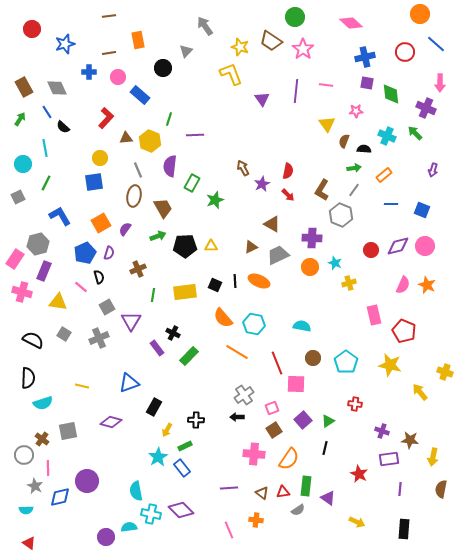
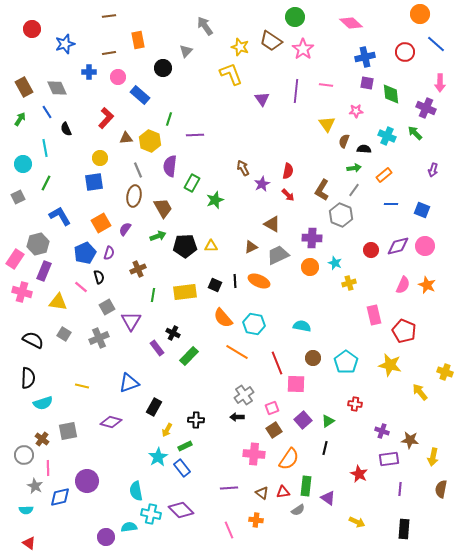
black semicircle at (63, 127): moved 3 px right, 2 px down; rotated 24 degrees clockwise
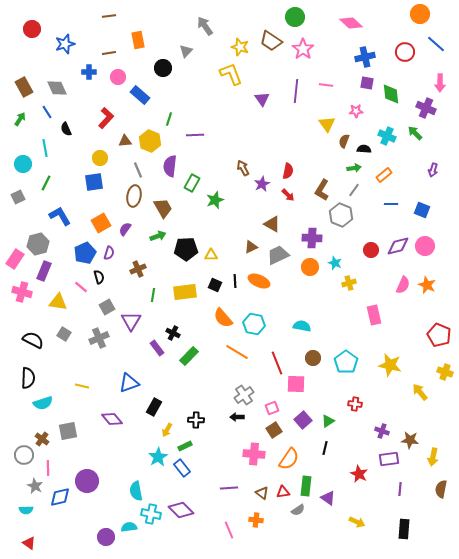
brown triangle at (126, 138): moved 1 px left, 3 px down
black pentagon at (185, 246): moved 1 px right, 3 px down
yellow triangle at (211, 246): moved 9 px down
red pentagon at (404, 331): moved 35 px right, 4 px down
purple diamond at (111, 422): moved 1 px right, 3 px up; rotated 35 degrees clockwise
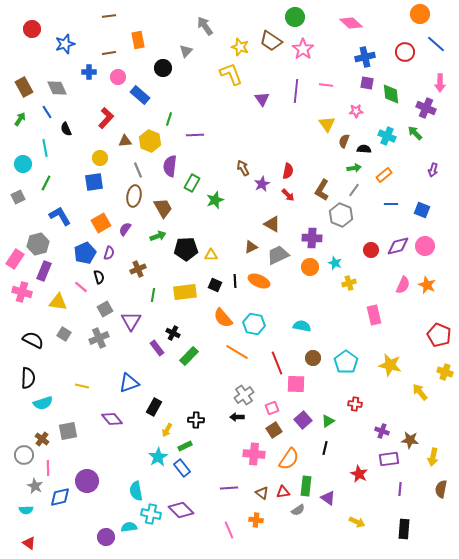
gray square at (107, 307): moved 2 px left, 2 px down
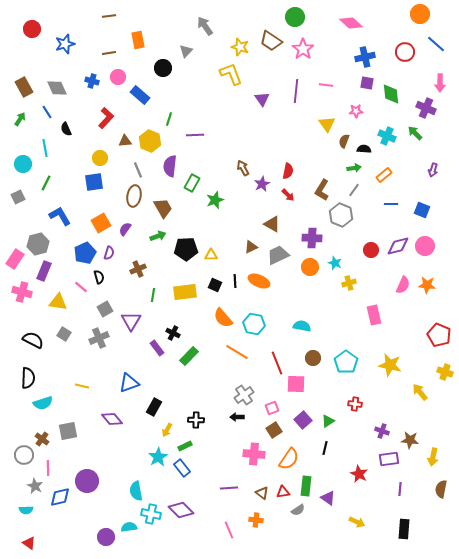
blue cross at (89, 72): moved 3 px right, 9 px down; rotated 16 degrees clockwise
orange star at (427, 285): rotated 18 degrees counterclockwise
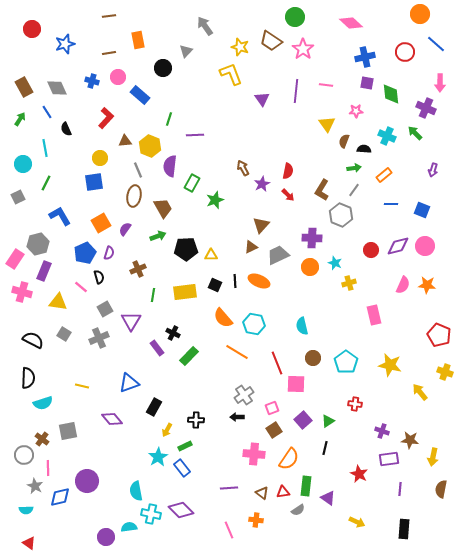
yellow hexagon at (150, 141): moved 5 px down
brown triangle at (272, 224): moved 11 px left, 1 px down; rotated 42 degrees clockwise
cyan semicircle at (302, 326): rotated 114 degrees counterclockwise
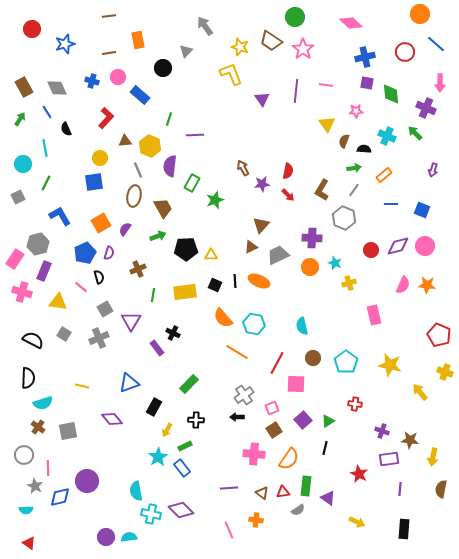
purple star at (262, 184): rotated 21 degrees clockwise
gray hexagon at (341, 215): moved 3 px right, 3 px down
green rectangle at (189, 356): moved 28 px down
red line at (277, 363): rotated 50 degrees clockwise
brown cross at (42, 439): moved 4 px left, 12 px up
cyan semicircle at (129, 527): moved 10 px down
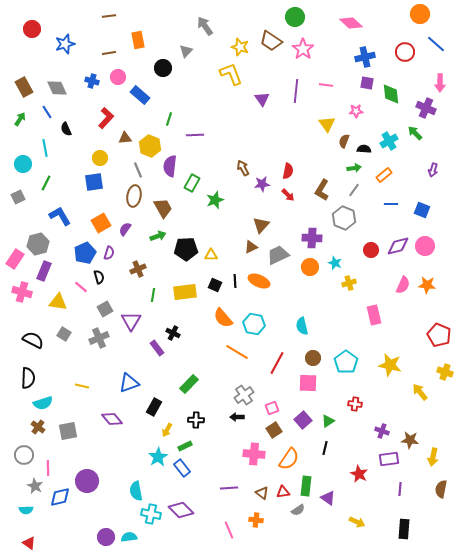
cyan cross at (387, 136): moved 2 px right, 5 px down; rotated 36 degrees clockwise
brown triangle at (125, 141): moved 3 px up
pink square at (296, 384): moved 12 px right, 1 px up
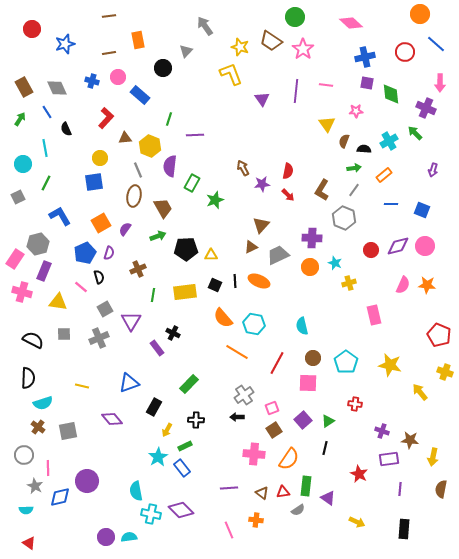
gray square at (64, 334): rotated 32 degrees counterclockwise
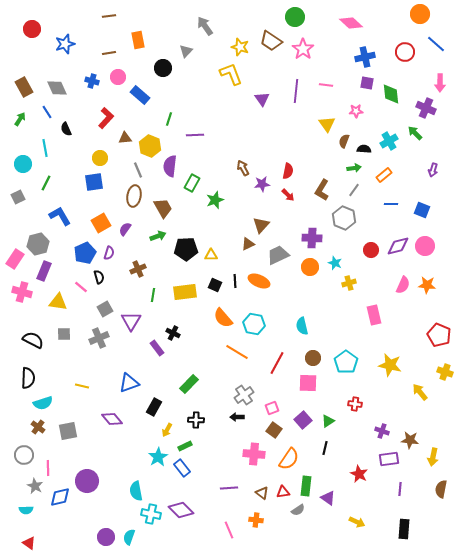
brown triangle at (251, 247): moved 3 px left, 3 px up
brown square at (274, 430): rotated 21 degrees counterclockwise
cyan semicircle at (129, 537): rotated 63 degrees counterclockwise
